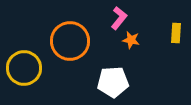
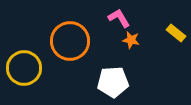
pink L-shape: rotated 70 degrees counterclockwise
yellow rectangle: rotated 54 degrees counterclockwise
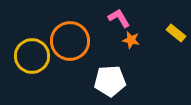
yellow circle: moved 8 px right, 12 px up
white pentagon: moved 3 px left, 1 px up
